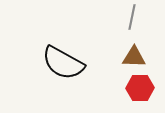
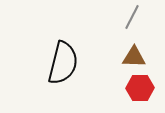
gray line: rotated 15 degrees clockwise
black semicircle: rotated 105 degrees counterclockwise
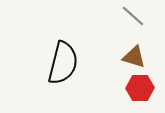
gray line: moved 1 px right, 1 px up; rotated 75 degrees counterclockwise
brown triangle: rotated 15 degrees clockwise
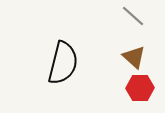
brown triangle: rotated 25 degrees clockwise
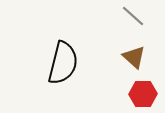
red hexagon: moved 3 px right, 6 px down
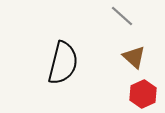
gray line: moved 11 px left
red hexagon: rotated 24 degrees counterclockwise
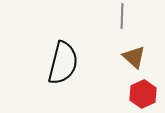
gray line: rotated 50 degrees clockwise
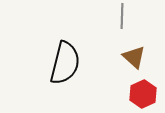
black semicircle: moved 2 px right
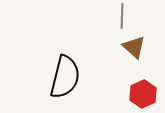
brown triangle: moved 10 px up
black semicircle: moved 14 px down
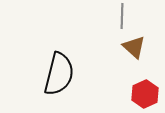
black semicircle: moved 6 px left, 3 px up
red hexagon: moved 2 px right
